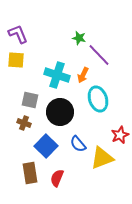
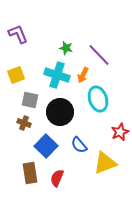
green star: moved 13 px left, 10 px down
yellow square: moved 15 px down; rotated 24 degrees counterclockwise
red star: moved 3 px up
blue semicircle: moved 1 px right, 1 px down
yellow triangle: moved 3 px right, 5 px down
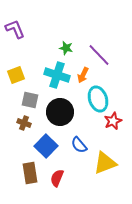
purple L-shape: moved 3 px left, 5 px up
red star: moved 7 px left, 11 px up
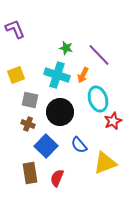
brown cross: moved 4 px right, 1 px down
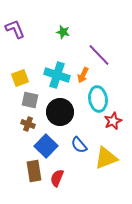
green star: moved 3 px left, 16 px up
yellow square: moved 4 px right, 3 px down
cyan ellipse: rotated 10 degrees clockwise
yellow triangle: moved 1 px right, 5 px up
brown rectangle: moved 4 px right, 2 px up
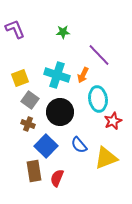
green star: rotated 16 degrees counterclockwise
gray square: rotated 24 degrees clockwise
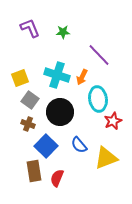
purple L-shape: moved 15 px right, 1 px up
orange arrow: moved 1 px left, 2 px down
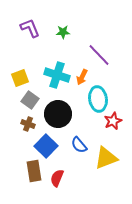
black circle: moved 2 px left, 2 px down
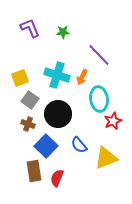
cyan ellipse: moved 1 px right
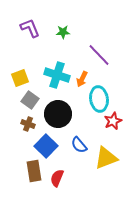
orange arrow: moved 2 px down
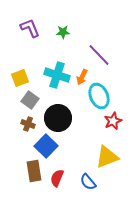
orange arrow: moved 2 px up
cyan ellipse: moved 3 px up; rotated 15 degrees counterclockwise
black circle: moved 4 px down
blue semicircle: moved 9 px right, 37 px down
yellow triangle: moved 1 px right, 1 px up
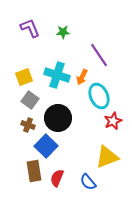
purple line: rotated 10 degrees clockwise
yellow square: moved 4 px right, 1 px up
brown cross: moved 1 px down
